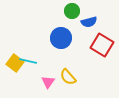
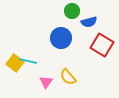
pink triangle: moved 2 px left
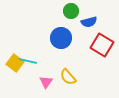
green circle: moved 1 px left
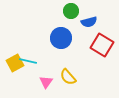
yellow square: rotated 24 degrees clockwise
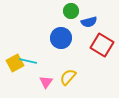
yellow semicircle: rotated 84 degrees clockwise
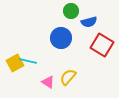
pink triangle: moved 2 px right; rotated 32 degrees counterclockwise
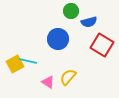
blue circle: moved 3 px left, 1 px down
yellow square: moved 1 px down
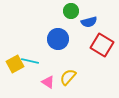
cyan line: moved 2 px right
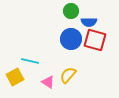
blue semicircle: rotated 14 degrees clockwise
blue circle: moved 13 px right
red square: moved 7 px left, 5 px up; rotated 15 degrees counterclockwise
yellow square: moved 13 px down
yellow semicircle: moved 2 px up
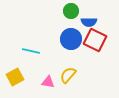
red square: rotated 10 degrees clockwise
cyan line: moved 1 px right, 10 px up
pink triangle: rotated 24 degrees counterclockwise
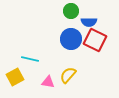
cyan line: moved 1 px left, 8 px down
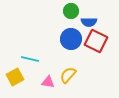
red square: moved 1 px right, 1 px down
